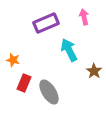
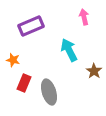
purple rectangle: moved 15 px left, 3 px down
gray ellipse: rotated 15 degrees clockwise
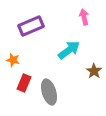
cyan arrow: rotated 80 degrees clockwise
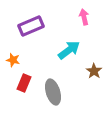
gray ellipse: moved 4 px right
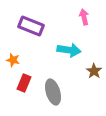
purple rectangle: rotated 45 degrees clockwise
cyan arrow: rotated 45 degrees clockwise
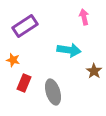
purple rectangle: moved 6 px left; rotated 55 degrees counterclockwise
